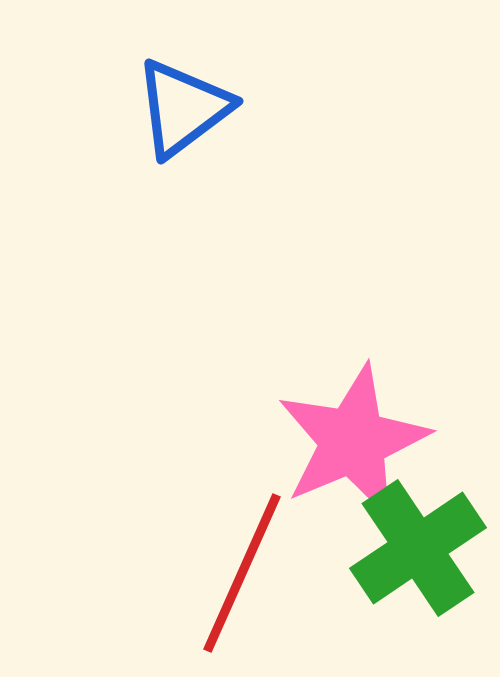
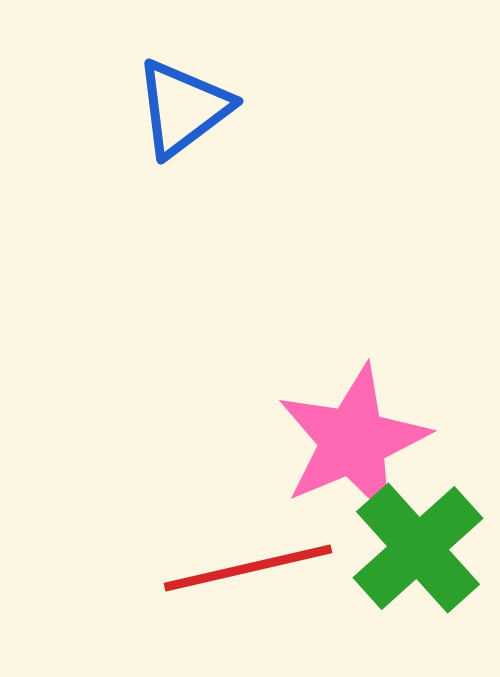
green cross: rotated 8 degrees counterclockwise
red line: moved 6 px right, 5 px up; rotated 53 degrees clockwise
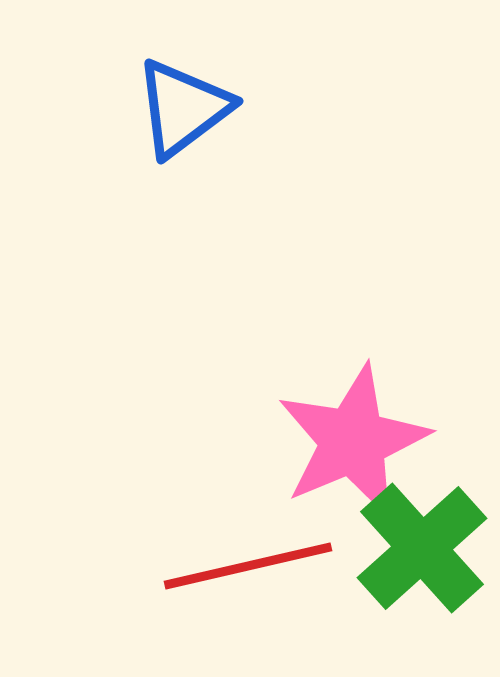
green cross: moved 4 px right
red line: moved 2 px up
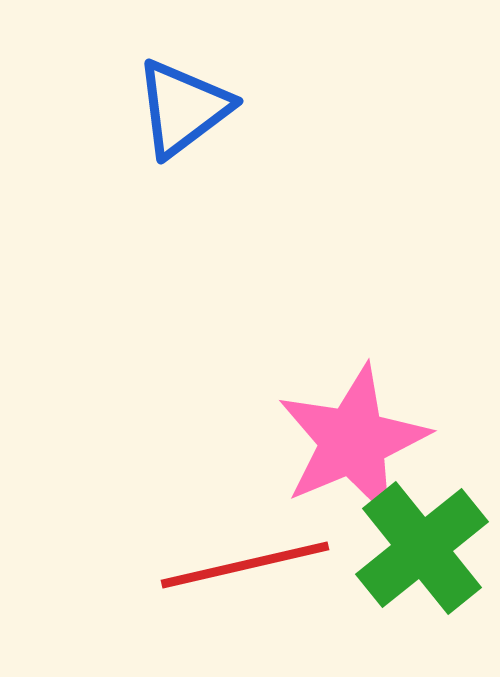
green cross: rotated 3 degrees clockwise
red line: moved 3 px left, 1 px up
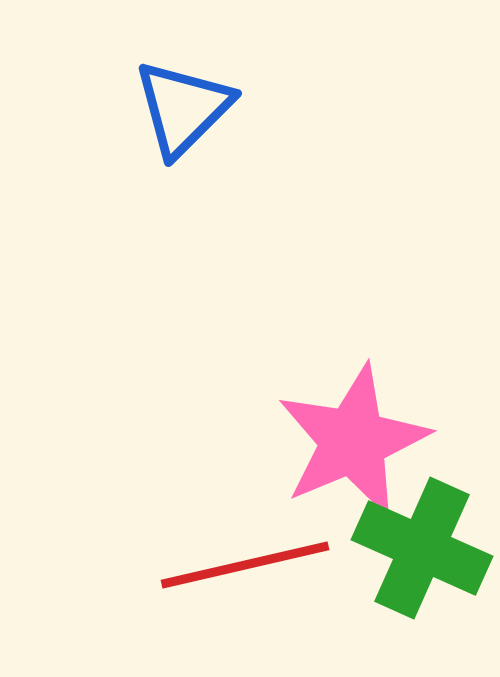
blue triangle: rotated 8 degrees counterclockwise
green cross: rotated 27 degrees counterclockwise
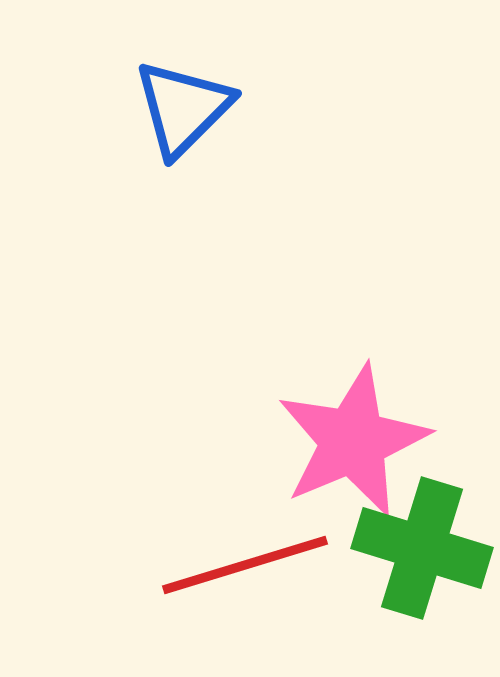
green cross: rotated 7 degrees counterclockwise
red line: rotated 4 degrees counterclockwise
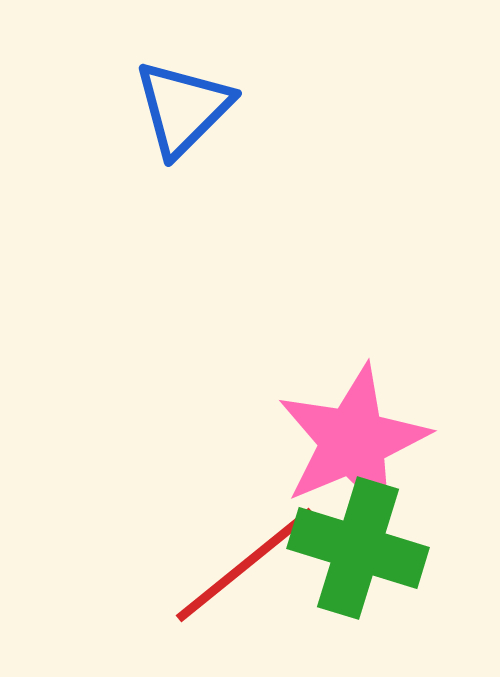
green cross: moved 64 px left
red line: rotated 22 degrees counterclockwise
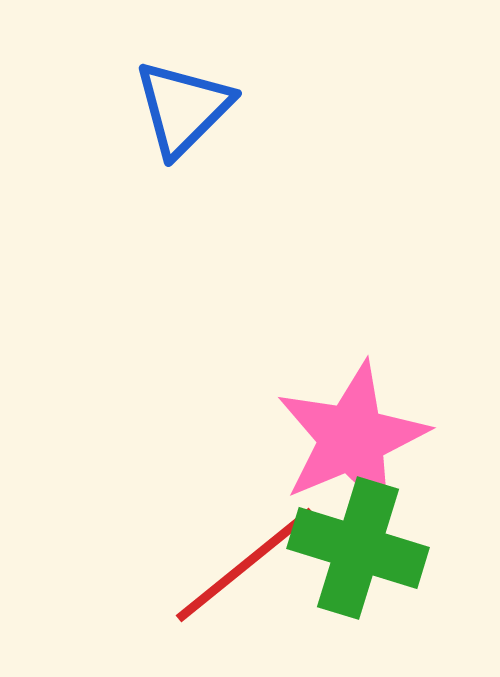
pink star: moved 1 px left, 3 px up
